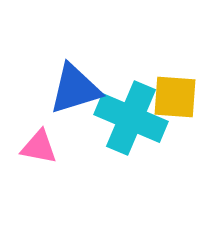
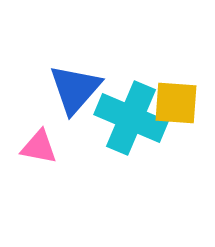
blue triangle: rotated 32 degrees counterclockwise
yellow square: moved 1 px right, 6 px down
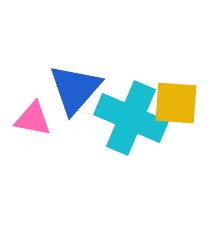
pink triangle: moved 6 px left, 28 px up
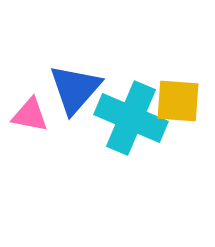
yellow square: moved 2 px right, 2 px up
pink triangle: moved 3 px left, 4 px up
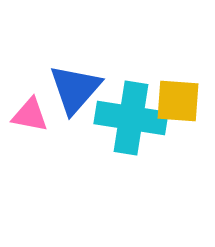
cyan cross: rotated 14 degrees counterclockwise
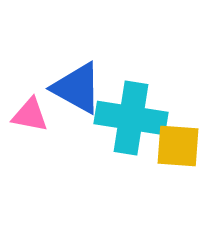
blue triangle: moved 2 px right, 1 px up; rotated 42 degrees counterclockwise
yellow square: moved 45 px down
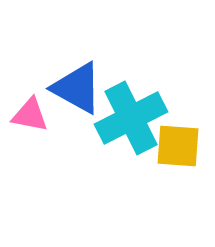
cyan cross: rotated 36 degrees counterclockwise
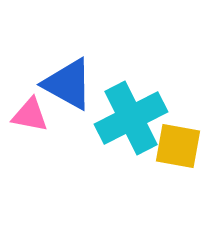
blue triangle: moved 9 px left, 4 px up
yellow square: rotated 6 degrees clockwise
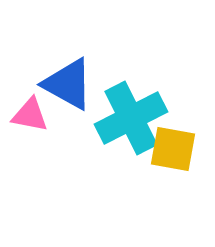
yellow square: moved 5 px left, 3 px down
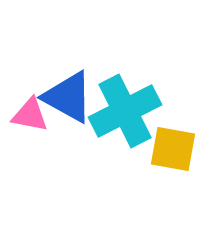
blue triangle: moved 13 px down
cyan cross: moved 6 px left, 7 px up
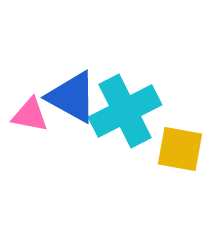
blue triangle: moved 4 px right
yellow square: moved 7 px right
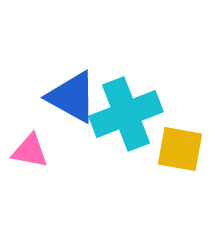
cyan cross: moved 1 px right, 3 px down; rotated 6 degrees clockwise
pink triangle: moved 36 px down
